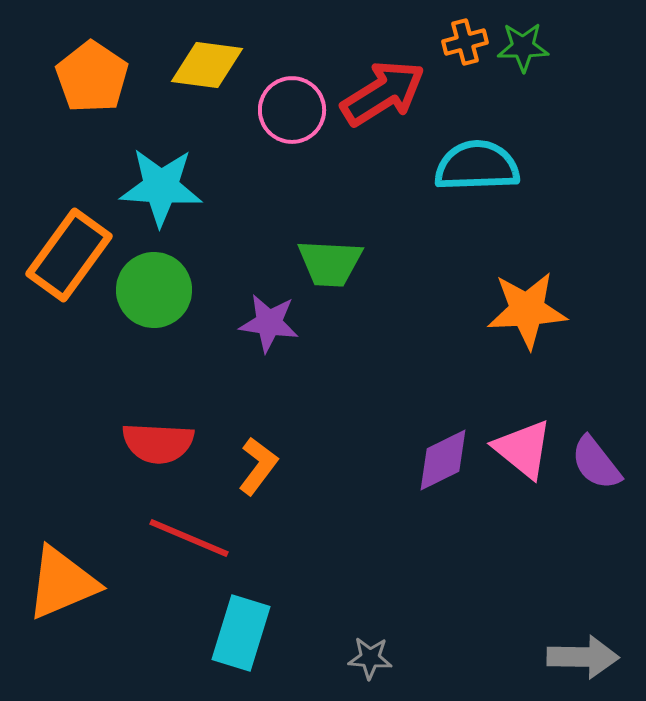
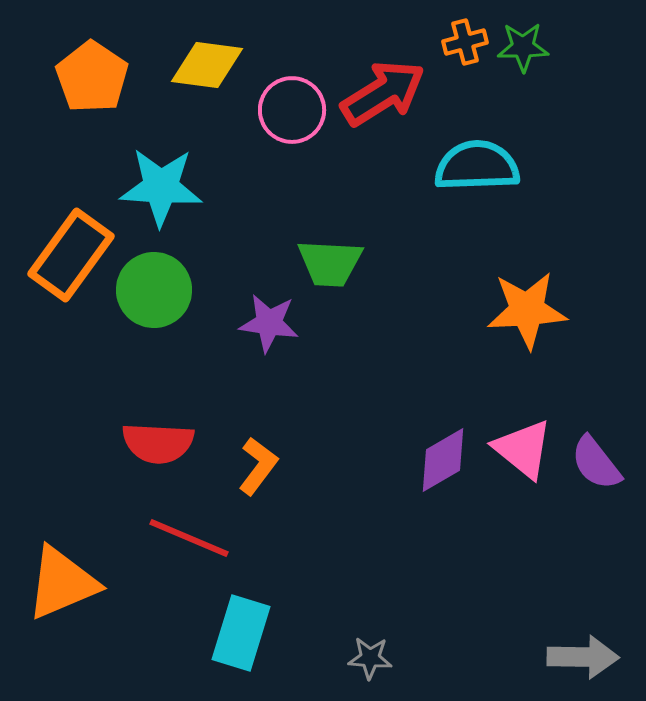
orange rectangle: moved 2 px right
purple diamond: rotated 4 degrees counterclockwise
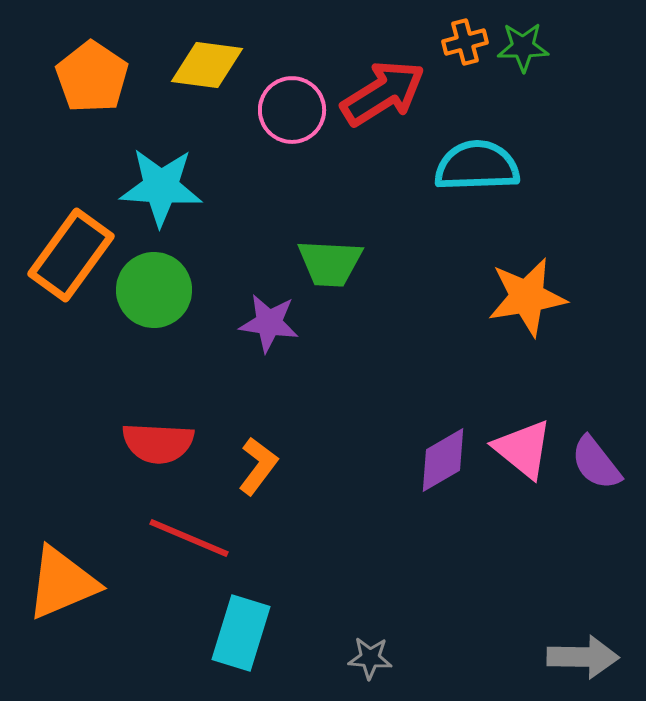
orange star: moved 13 px up; rotated 6 degrees counterclockwise
